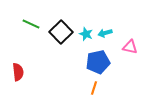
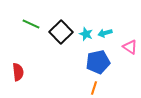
pink triangle: rotated 21 degrees clockwise
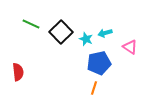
cyan star: moved 5 px down
blue pentagon: moved 1 px right, 1 px down
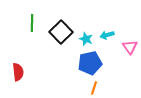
green line: moved 1 px right, 1 px up; rotated 66 degrees clockwise
cyan arrow: moved 2 px right, 2 px down
pink triangle: rotated 21 degrees clockwise
blue pentagon: moved 9 px left
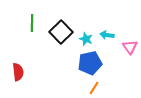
cyan arrow: rotated 24 degrees clockwise
orange line: rotated 16 degrees clockwise
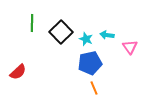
red semicircle: rotated 54 degrees clockwise
orange line: rotated 56 degrees counterclockwise
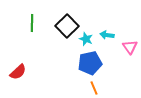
black square: moved 6 px right, 6 px up
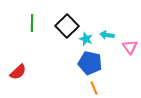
blue pentagon: rotated 25 degrees clockwise
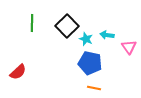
pink triangle: moved 1 px left
orange line: rotated 56 degrees counterclockwise
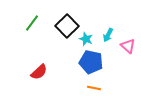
green line: rotated 36 degrees clockwise
cyan arrow: moved 1 px right; rotated 72 degrees counterclockwise
pink triangle: moved 1 px left, 1 px up; rotated 14 degrees counterclockwise
blue pentagon: moved 1 px right, 1 px up
red semicircle: moved 21 px right
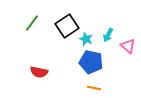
black square: rotated 10 degrees clockwise
red semicircle: rotated 54 degrees clockwise
